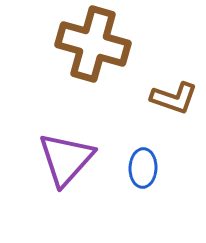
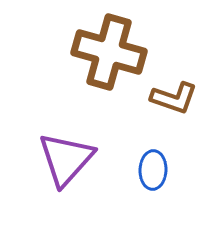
brown cross: moved 16 px right, 8 px down
blue ellipse: moved 10 px right, 2 px down
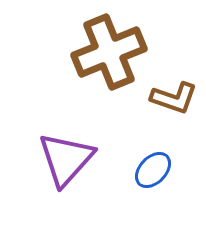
brown cross: rotated 38 degrees counterclockwise
blue ellipse: rotated 42 degrees clockwise
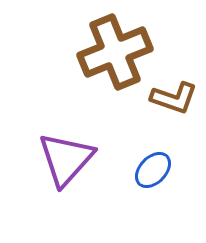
brown cross: moved 6 px right
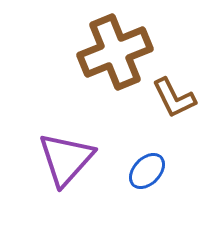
brown L-shape: rotated 45 degrees clockwise
blue ellipse: moved 6 px left, 1 px down
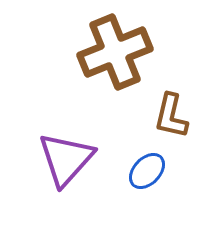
brown L-shape: moved 3 px left, 18 px down; rotated 39 degrees clockwise
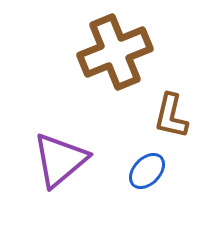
purple triangle: moved 6 px left, 1 px down; rotated 8 degrees clockwise
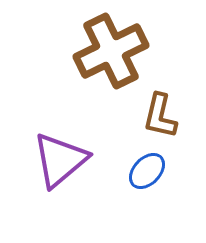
brown cross: moved 4 px left, 1 px up; rotated 4 degrees counterclockwise
brown L-shape: moved 11 px left
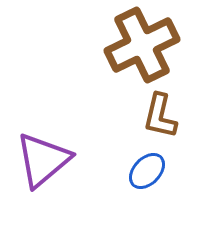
brown cross: moved 31 px right, 6 px up
purple triangle: moved 17 px left
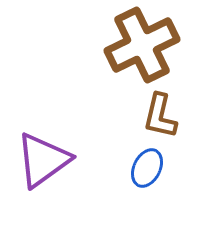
purple triangle: rotated 4 degrees clockwise
blue ellipse: moved 3 px up; rotated 18 degrees counterclockwise
